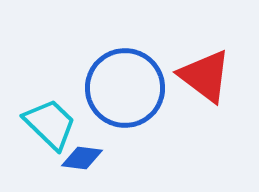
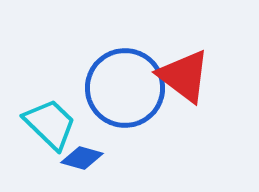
red triangle: moved 21 px left
blue diamond: rotated 9 degrees clockwise
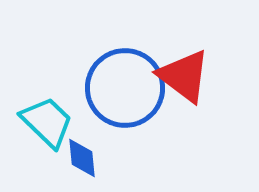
cyan trapezoid: moved 3 px left, 2 px up
blue diamond: rotated 69 degrees clockwise
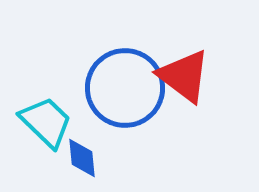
cyan trapezoid: moved 1 px left
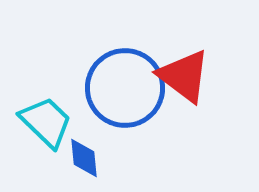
blue diamond: moved 2 px right
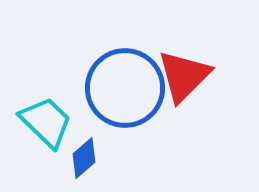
red triangle: rotated 38 degrees clockwise
blue diamond: rotated 54 degrees clockwise
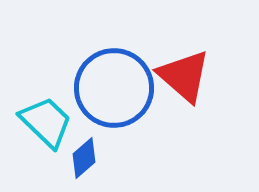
red triangle: rotated 34 degrees counterclockwise
blue circle: moved 11 px left
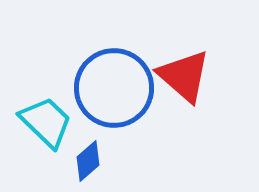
blue diamond: moved 4 px right, 3 px down
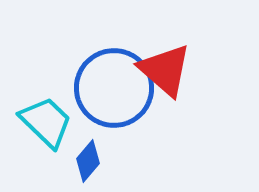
red triangle: moved 19 px left, 6 px up
blue diamond: rotated 9 degrees counterclockwise
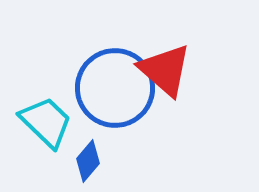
blue circle: moved 1 px right
